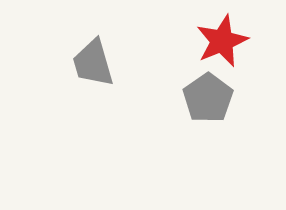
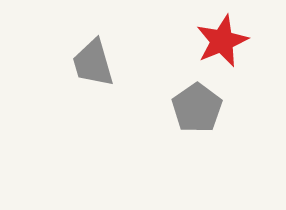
gray pentagon: moved 11 px left, 10 px down
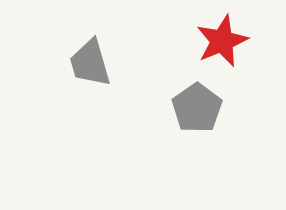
gray trapezoid: moved 3 px left
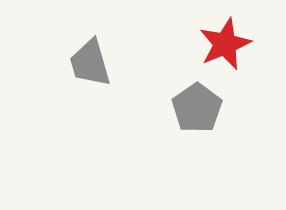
red star: moved 3 px right, 3 px down
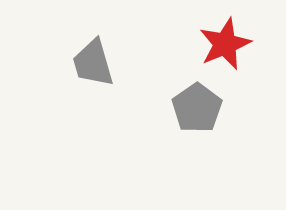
gray trapezoid: moved 3 px right
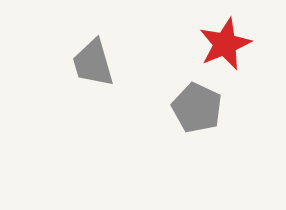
gray pentagon: rotated 12 degrees counterclockwise
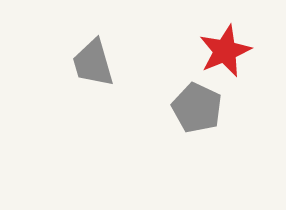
red star: moved 7 px down
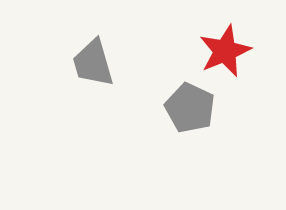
gray pentagon: moved 7 px left
